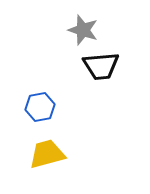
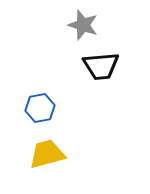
gray star: moved 5 px up
blue hexagon: moved 1 px down
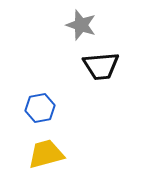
gray star: moved 2 px left
yellow trapezoid: moved 1 px left
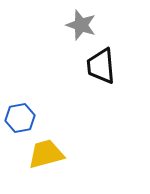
black trapezoid: rotated 90 degrees clockwise
blue hexagon: moved 20 px left, 10 px down
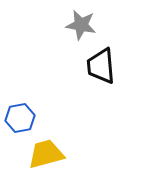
gray star: rotated 8 degrees counterclockwise
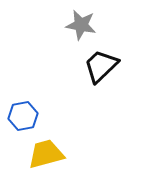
black trapezoid: rotated 51 degrees clockwise
blue hexagon: moved 3 px right, 2 px up
